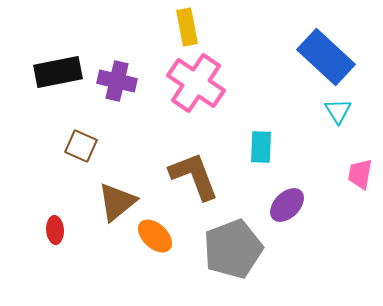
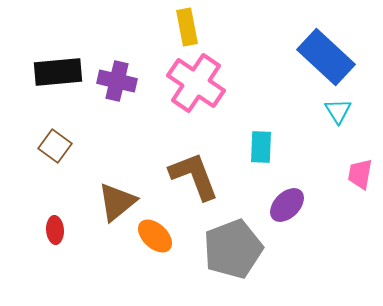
black rectangle: rotated 6 degrees clockwise
brown square: moved 26 px left; rotated 12 degrees clockwise
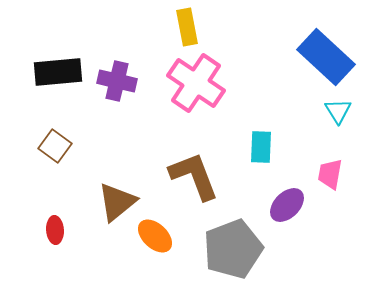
pink trapezoid: moved 30 px left
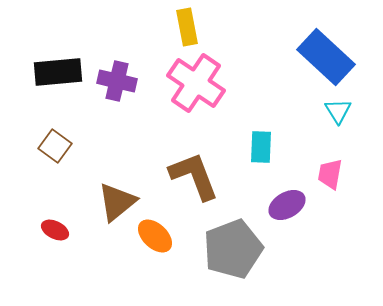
purple ellipse: rotated 15 degrees clockwise
red ellipse: rotated 60 degrees counterclockwise
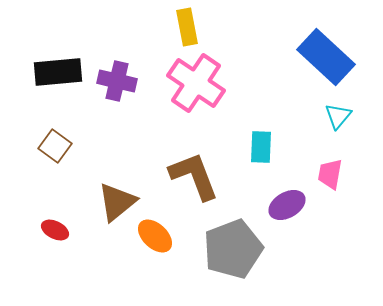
cyan triangle: moved 5 px down; rotated 12 degrees clockwise
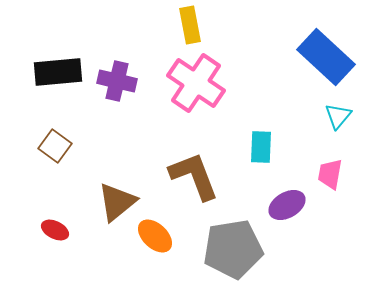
yellow rectangle: moved 3 px right, 2 px up
gray pentagon: rotated 12 degrees clockwise
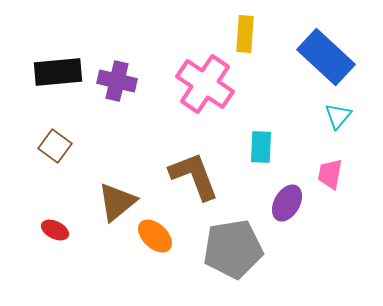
yellow rectangle: moved 55 px right, 9 px down; rotated 15 degrees clockwise
pink cross: moved 9 px right, 1 px down
purple ellipse: moved 2 px up; rotated 30 degrees counterclockwise
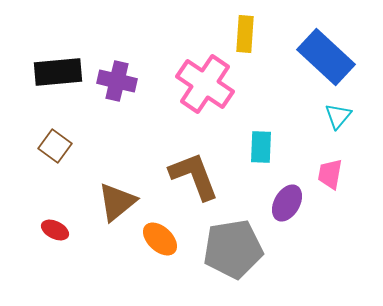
orange ellipse: moved 5 px right, 3 px down
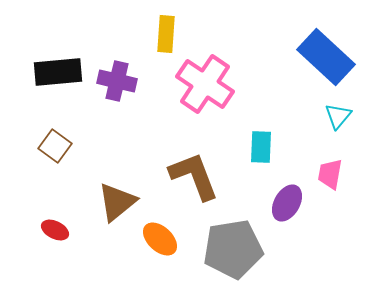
yellow rectangle: moved 79 px left
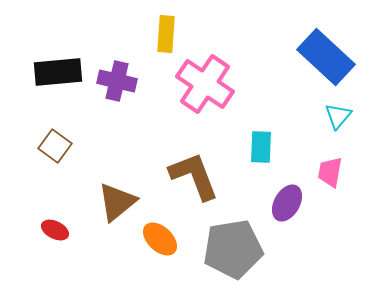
pink trapezoid: moved 2 px up
